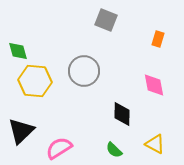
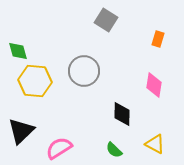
gray square: rotated 10 degrees clockwise
pink diamond: rotated 20 degrees clockwise
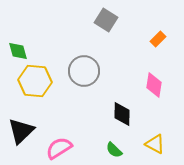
orange rectangle: rotated 28 degrees clockwise
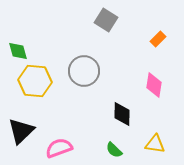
yellow triangle: rotated 20 degrees counterclockwise
pink semicircle: rotated 12 degrees clockwise
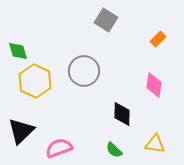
yellow hexagon: rotated 20 degrees clockwise
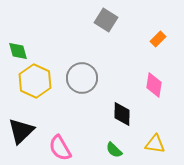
gray circle: moved 2 px left, 7 px down
pink semicircle: moved 1 px right; rotated 100 degrees counterclockwise
